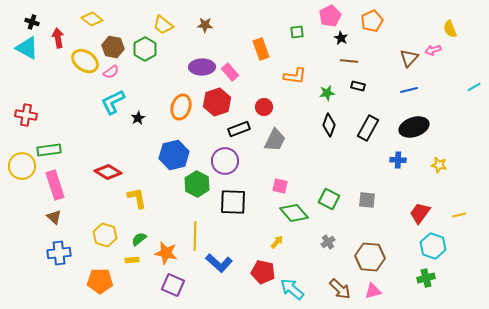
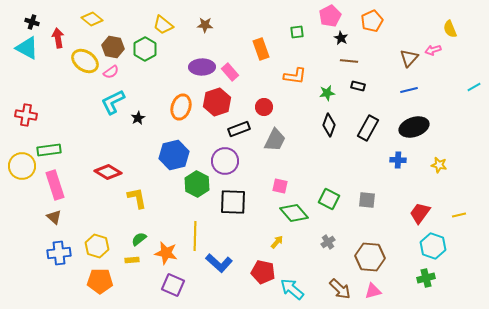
yellow hexagon at (105, 235): moved 8 px left, 11 px down
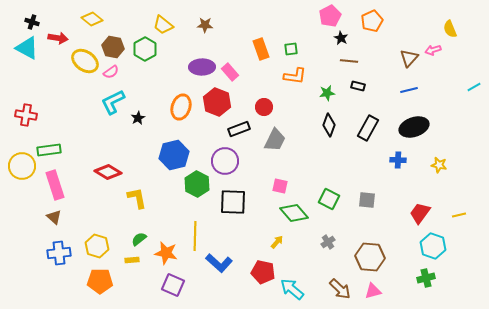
green square at (297, 32): moved 6 px left, 17 px down
red arrow at (58, 38): rotated 108 degrees clockwise
red hexagon at (217, 102): rotated 20 degrees counterclockwise
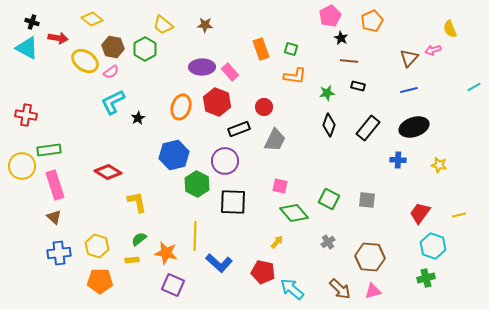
green square at (291, 49): rotated 24 degrees clockwise
black rectangle at (368, 128): rotated 10 degrees clockwise
yellow L-shape at (137, 198): moved 4 px down
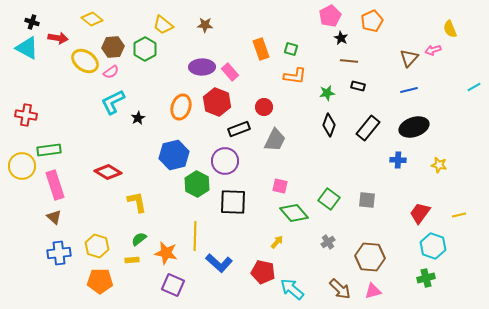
brown hexagon at (113, 47): rotated 15 degrees counterclockwise
green square at (329, 199): rotated 10 degrees clockwise
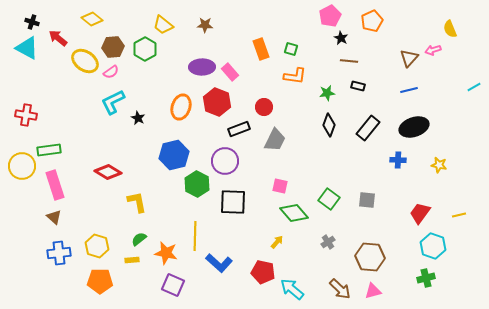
red arrow at (58, 38): rotated 150 degrees counterclockwise
black star at (138, 118): rotated 16 degrees counterclockwise
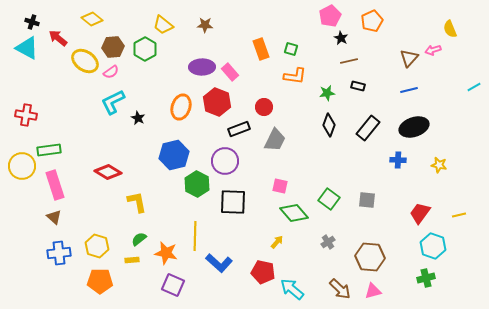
brown line at (349, 61): rotated 18 degrees counterclockwise
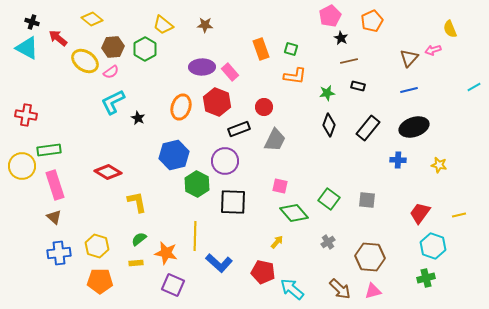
yellow rectangle at (132, 260): moved 4 px right, 3 px down
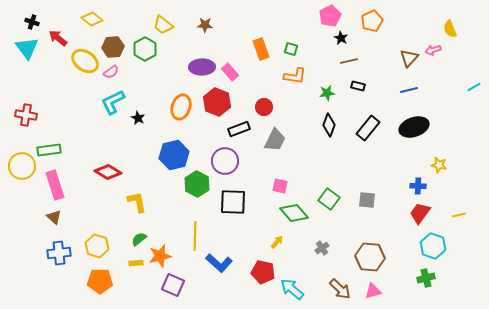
cyan triangle at (27, 48): rotated 25 degrees clockwise
blue cross at (398, 160): moved 20 px right, 26 px down
gray cross at (328, 242): moved 6 px left, 6 px down
orange star at (166, 253): moved 6 px left, 3 px down; rotated 25 degrees counterclockwise
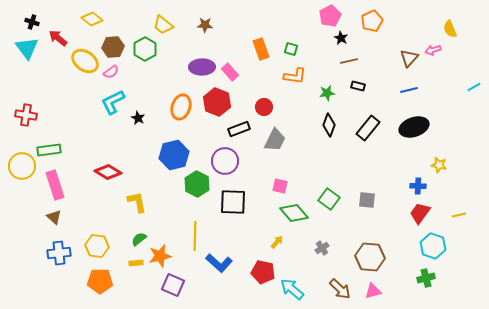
yellow hexagon at (97, 246): rotated 10 degrees counterclockwise
